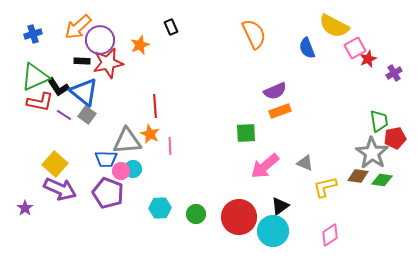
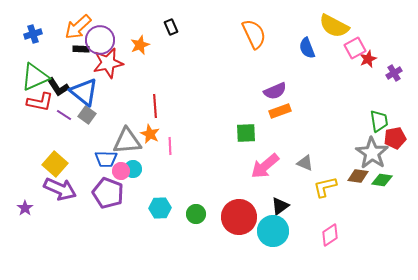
black rectangle at (82, 61): moved 1 px left, 12 px up
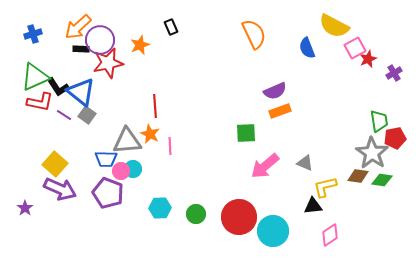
blue triangle at (84, 92): moved 3 px left
black triangle at (280, 206): moved 33 px right; rotated 30 degrees clockwise
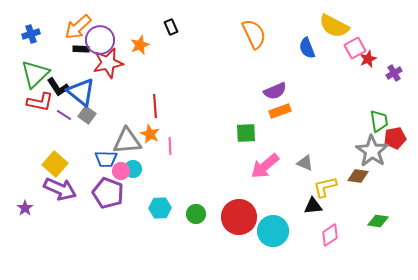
blue cross at (33, 34): moved 2 px left
green triangle at (35, 77): moved 3 px up; rotated 20 degrees counterclockwise
gray star at (372, 153): moved 2 px up
green diamond at (382, 180): moved 4 px left, 41 px down
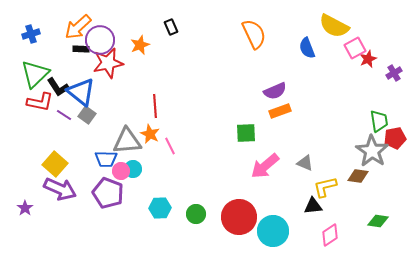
pink line at (170, 146): rotated 24 degrees counterclockwise
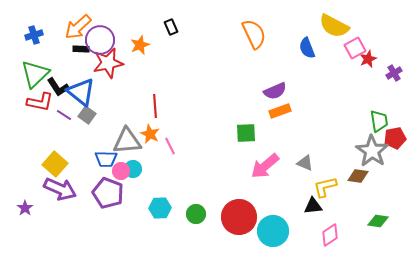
blue cross at (31, 34): moved 3 px right, 1 px down
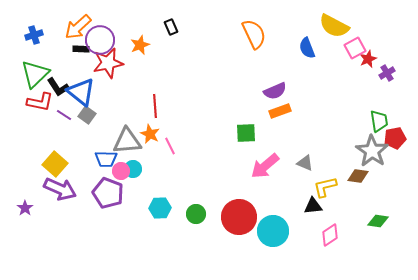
purple cross at (394, 73): moved 7 px left
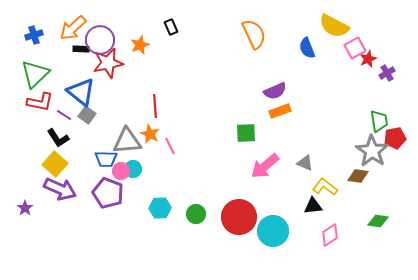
orange arrow at (78, 27): moved 5 px left, 1 px down
black L-shape at (58, 87): moved 51 px down
yellow L-shape at (325, 187): rotated 50 degrees clockwise
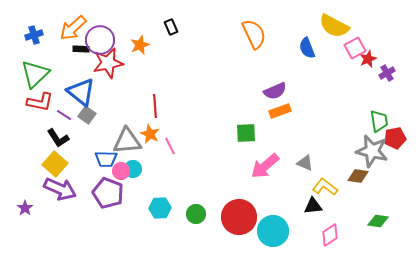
gray star at (372, 151): rotated 20 degrees counterclockwise
